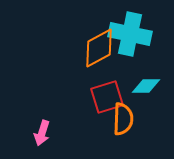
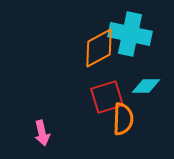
pink arrow: rotated 30 degrees counterclockwise
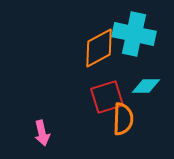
cyan cross: moved 4 px right
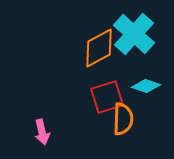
cyan cross: rotated 30 degrees clockwise
cyan diamond: rotated 20 degrees clockwise
pink arrow: moved 1 px up
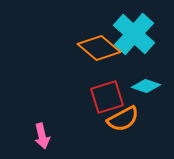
orange diamond: rotated 69 degrees clockwise
orange semicircle: rotated 60 degrees clockwise
pink arrow: moved 4 px down
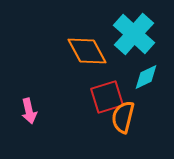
orange diamond: moved 12 px left, 3 px down; rotated 21 degrees clockwise
cyan diamond: moved 9 px up; rotated 44 degrees counterclockwise
orange semicircle: moved 2 px up; rotated 132 degrees clockwise
pink arrow: moved 13 px left, 25 px up
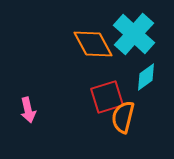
orange diamond: moved 6 px right, 7 px up
cyan diamond: rotated 12 degrees counterclockwise
pink arrow: moved 1 px left, 1 px up
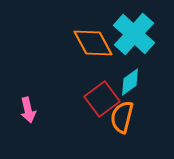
orange diamond: moved 1 px up
cyan diamond: moved 16 px left, 5 px down
red square: moved 5 px left, 2 px down; rotated 20 degrees counterclockwise
orange semicircle: moved 1 px left
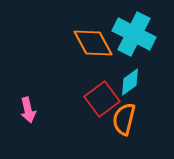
cyan cross: rotated 15 degrees counterclockwise
orange semicircle: moved 2 px right, 2 px down
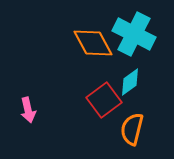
red square: moved 2 px right, 1 px down
orange semicircle: moved 8 px right, 10 px down
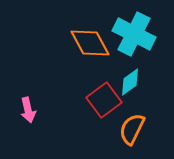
orange diamond: moved 3 px left
orange semicircle: rotated 12 degrees clockwise
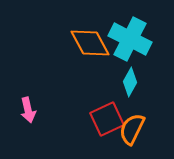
cyan cross: moved 4 px left, 5 px down
cyan diamond: rotated 24 degrees counterclockwise
red square: moved 3 px right, 19 px down; rotated 12 degrees clockwise
